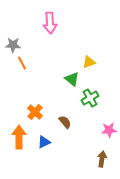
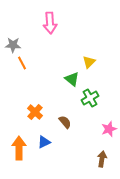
yellow triangle: rotated 24 degrees counterclockwise
pink star: moved 1 px up; rotated 14 degrees counterclockwise
orange arrow: moved 11 px down
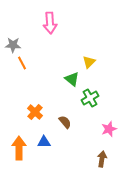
blue triangle: rotated 24 degrees clockwise
